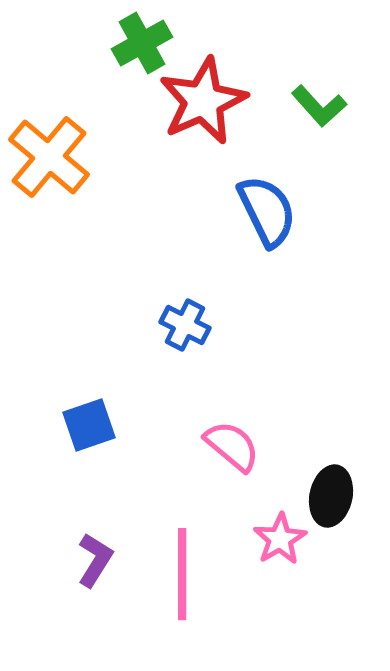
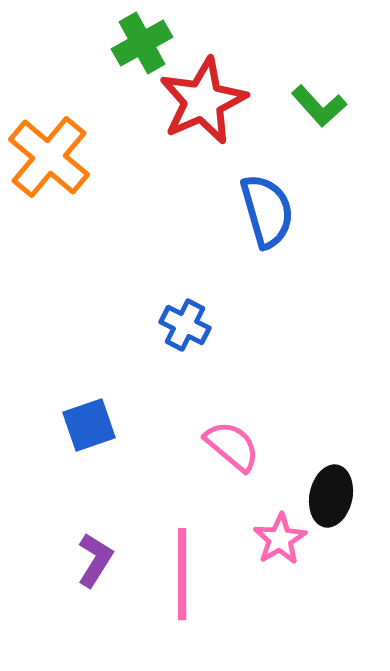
blue semicircle: rotated 10 degrees clockwise
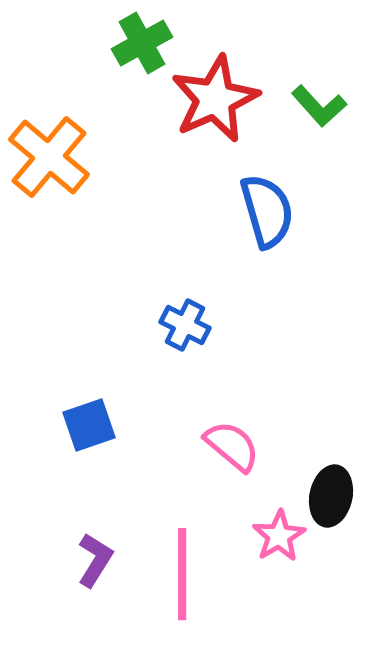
red star: moved 12 px right, 2 px up
pink star: moved 1 px left, 3 px up
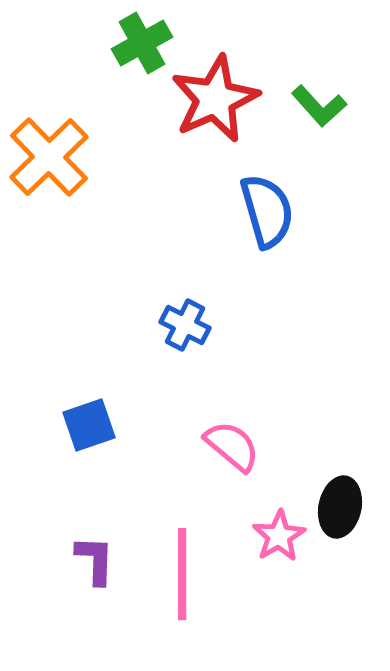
orange cross: rotated 6 degrees clockwise
black ellipse: moved 9 px right, 11 px down
purple L-shape: rotated 30 degrees counterclockwise
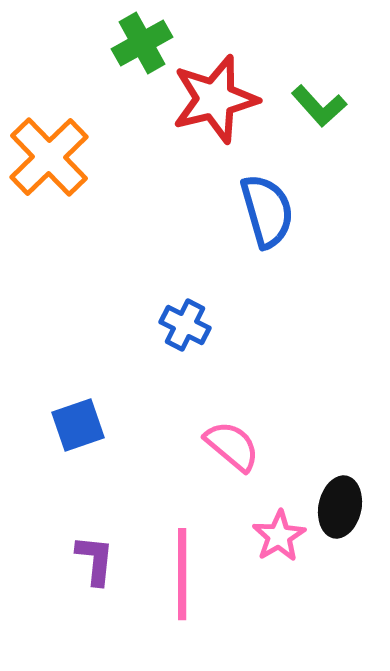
red star: rotated 10 degrees clockwise
blue square: moved 11 px left
purple L-shape: rotated 4 degrees clockwise
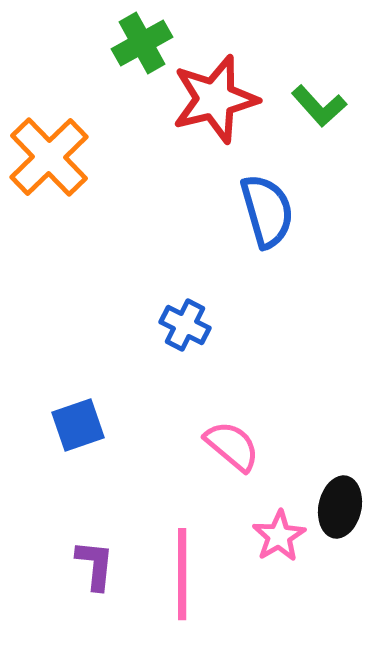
purple L-shape: moved 5 px down
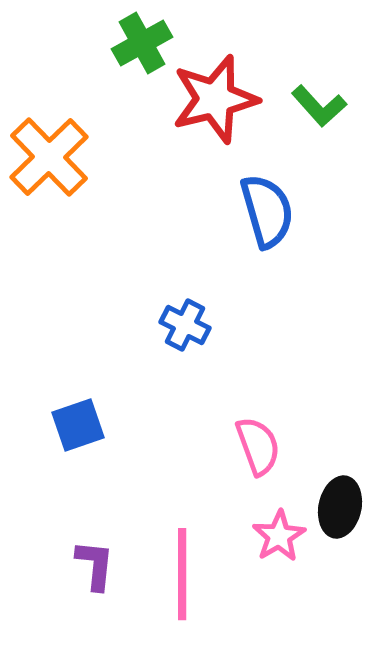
pink semicircle: moved 26 px right; rotated 30 degrees clockwise
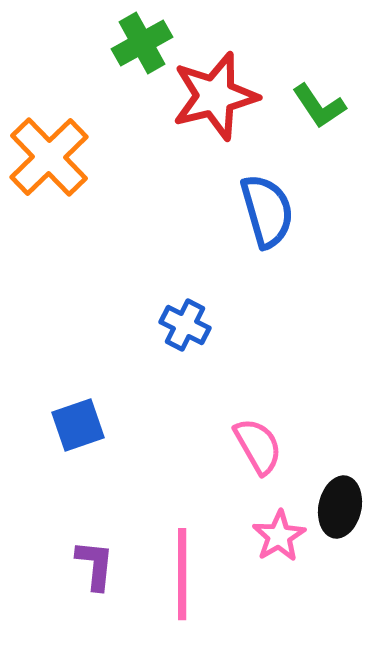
red star: moved 3 px up
green L-shape: rotated 8 degrees clockwise
pink semicircle: rotated 10 degrees counterclockwise
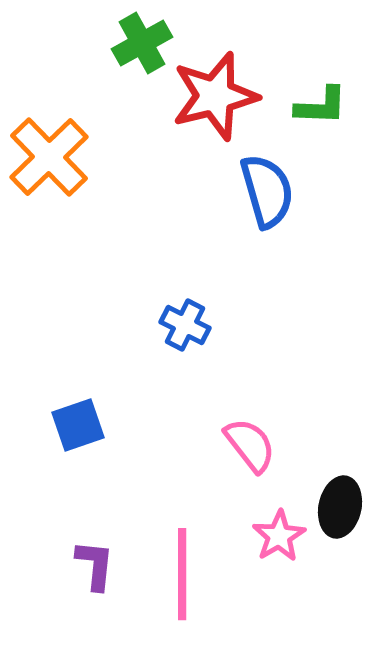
green L-shape: moved 2 px right; rotated 54 degrees counterclockwise
blue semicircle: moved 20 px up
pink semicircle: moved 8 px left, 1 px up; rotated 8 degrees counterclockwise
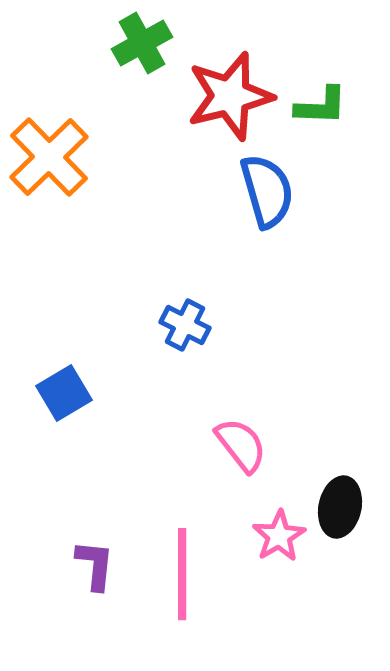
red star: moved 15 px right
blue square: moved 14 px left, 32 px up; rotated 12 degrees counterclockwise
pink semicircle: moved 9 px left
